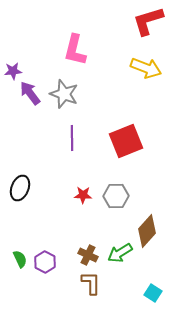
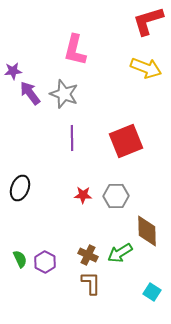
brown diamond: rotated 44 degrees counterclockwise
cyan square: moved 1 px left, 1 px up
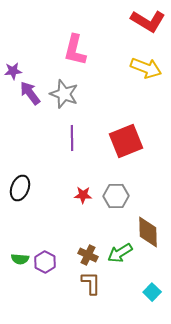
red L-shape: rotated 132 degrees counterclockwise
brown diamond: moved 1 px right, 1 px down
green semicircle: rotated 120 degrees clockwise
cyan square: rotated 12 degrees clockwise
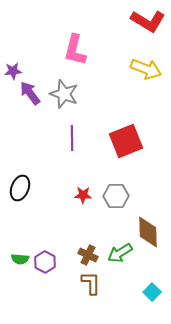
yellow arrow: moved 1 px down
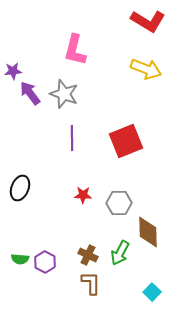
gray hexagon: moved 3 px right, 7 px down
green arrow: rotated 30 degrees counterclockwise
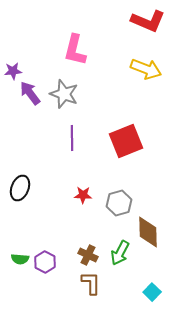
red L-shape: rotated 8 degrees counterclockwise
gray hexagon: rotated 15 degrees counterclockwise
